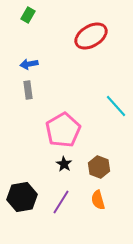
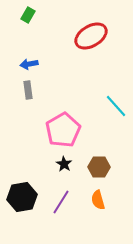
brown hexagon: rotated 20 degrees counterclockwise
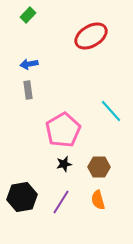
green rectangle: rotated 14 degrees clockwise
cyan line: moved 5 px left, 5 px down
black star: rotated 28 degrees clockwise
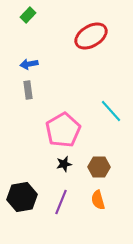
purple line: rotated 10 degrees counterclockwise
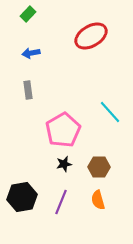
green rectangle: moved 1 px up
blue arrow: moved 2 px right, 11 px up
cyan line: moved 1 px left, 1 px down
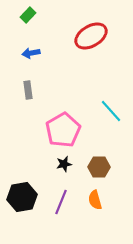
green rectangle: moved 1 px down
cyan line: moved 1 px right, 1 px up
orange semicircle: moved 3 px left
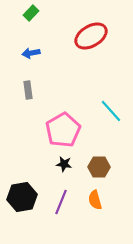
green rectangle: moved 3 px right, 2 px up
black star: rotated 21 degrees clockwise
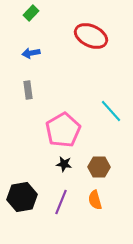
red ellipse: rotated 56 degrees clockwise
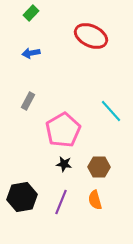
gray rectangle: moved 11 px down; rotated 36 degrees clockwise
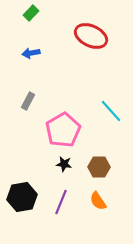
orange semicircle: moved 3 px right, 1 px down; rotated 18 degrees counterclockwise
